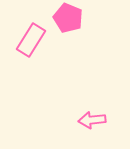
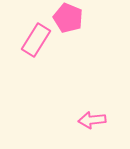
pink rectangle: moved 5 px right
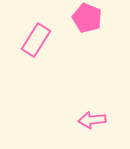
pink pentagon: moved 19 px right
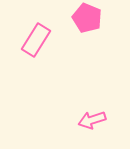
pink arrow: rotated 12 degrees counterclockwise
